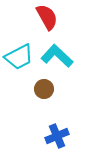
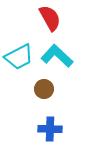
red semicircle: moved 3 px right, 1 px down
blue cross: moved 7 px left, 7 px up; rotated 25 degrees clockwise
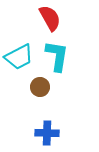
cyan L-shape: rotated 56 degrees clockwise
brown circle: moved 4 px left, 2 px up
blue cross: moved 3 px left, 4 px down
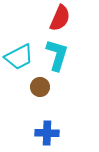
red semicircle: moved 10 px right; rotated 52 degrees clockwise
cyan L-shape: moved 1 px up; rotated 8 degrees clockwise
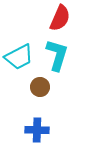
blue cross: moved 10 px left, 3 px up
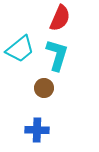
cyan trapezoid: moved 1 px right, 8 px up; rotated 12 degrees counterclockwise
brown circle: moved 4 px right, 1 px down
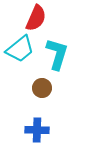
red semicircle: moved 24 px left
cyan L-shape: moved 1 px up
brown circle: moved 2 px left
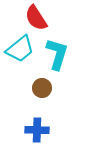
red semicircle: rotated 124 degrees clockwise
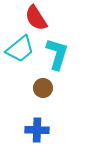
brown circle: moved 1 px right
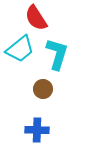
brown circle: moved 1 px down
